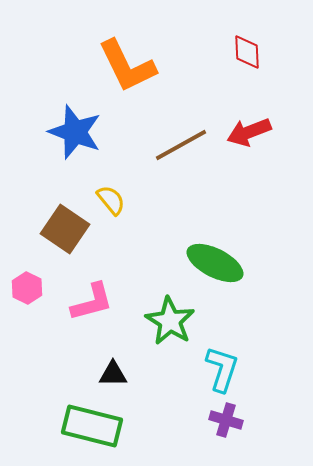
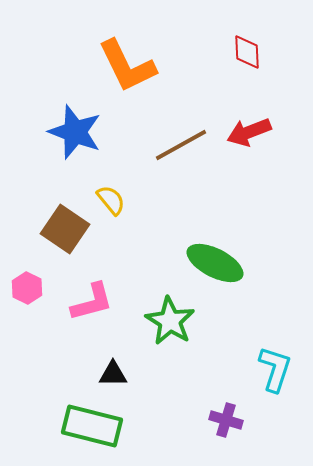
cyan L-shape: moved 53 px right
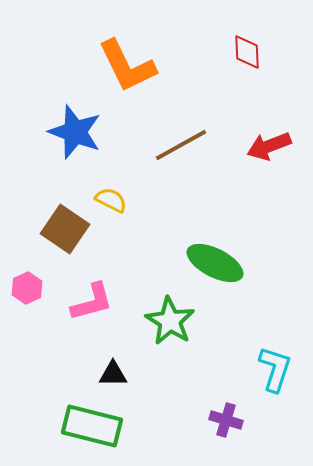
red arrow: moved 20 px right, 14 px down
yellow semicircle: rotated 24 degrees counterclockwise
pink hexagon: rotated 8 degrees clockwise
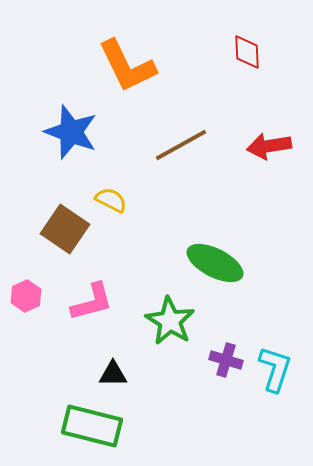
blue star: moved 4 px left
red arrow: rotated 12 degrees clockwise
pink hexagon: moved 1 px left, 8 px down
purple cross: moved 60 px up
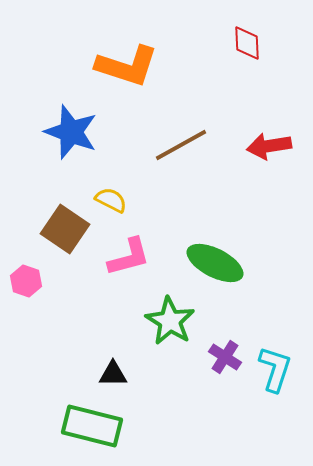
red diamond: moved 9 px up
orange L-shape: rotated 46 degrees counterclockwise
pink hexagon: moved 15 px up; rotated 16 degrees counterclockwise
pink L-shape: moved 37 px right, 45 px up
purple cross: moved 1 px left, 3 px up; rotated 16 degrees clockwise
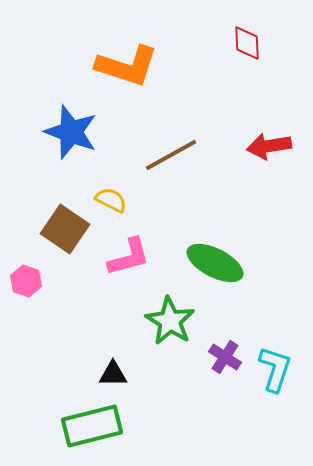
brown line: moved 10 px left, 10 px down
green rectangle: rotated 28 degrees counterclockwise
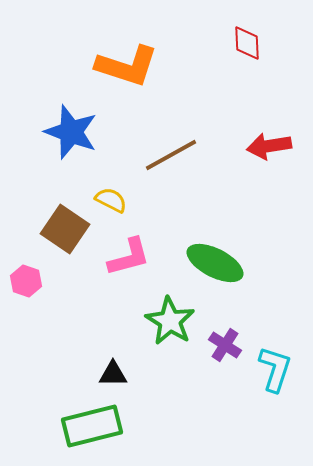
purple cross: moved 12 px up
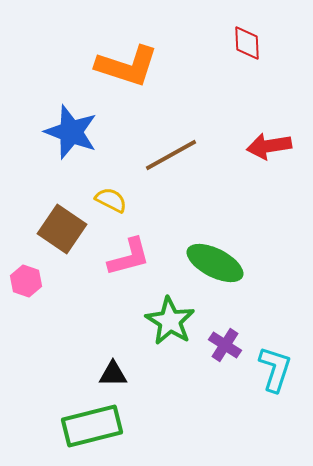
brown square: moved 3 px left
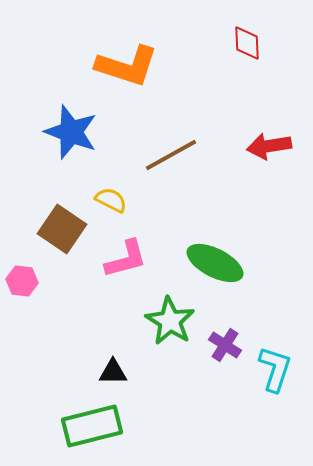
pink L-shape: moved 3 px left, 2 px down
pink hexagon: moved 4 px left; rotated 12 degrees counterclockwise
black triangle: moved 2 px up
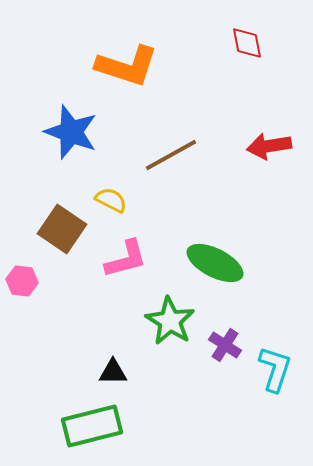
red diamond: rotated 9 degrees counterclockwise
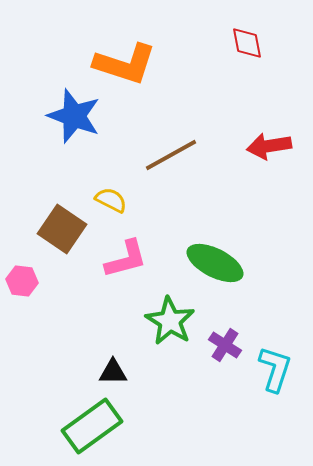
orange L-shape: moved 2 px left, 2 px up
blue star: moved 3 px right, 16 px up
green rectangle: rotated 22 degrees counterclockwise
